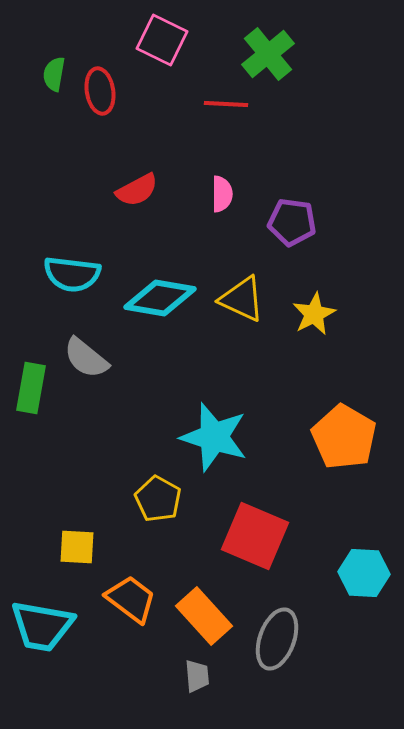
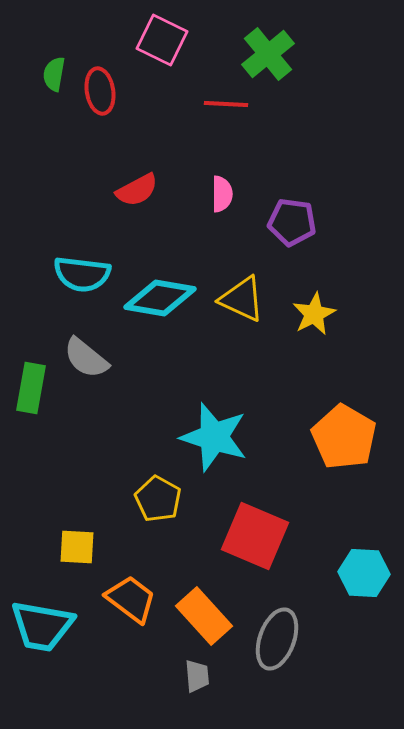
cyan semicircle: moved 10 px right
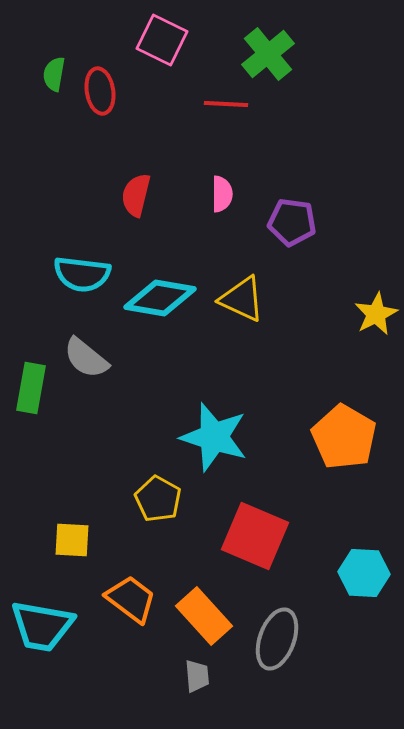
red semicircle: moved 1 px left, 5 px down; rotated 132 degrees clockwise
yellow star: moved 62 px right
yellow square: moved 5 px left, 7 px up
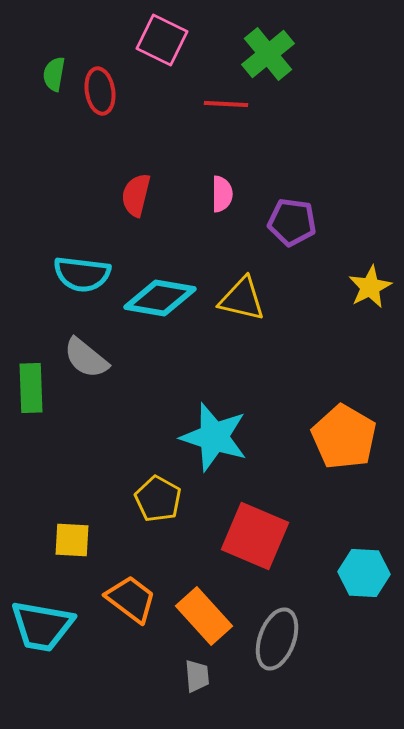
yellow triangle: rotated 12 degrees counterclockwise
yellow star: moved 6 px left, 27 px up
green rectangle: rotated 12 degrees counterclockwise
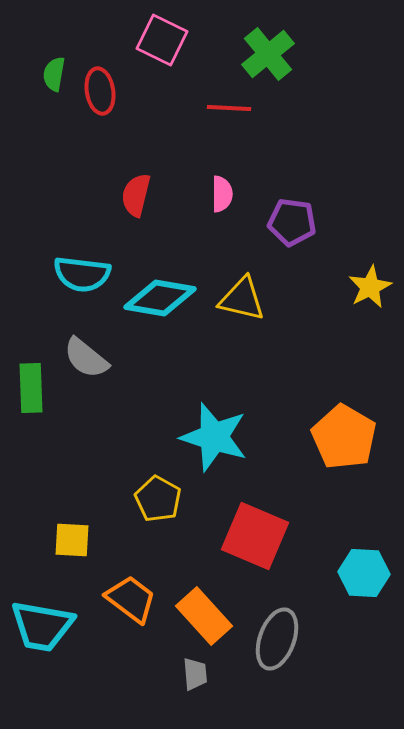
red line: moved 3 px right, 4 px down
gray trapezoid: moved 2 px left, 2 px up
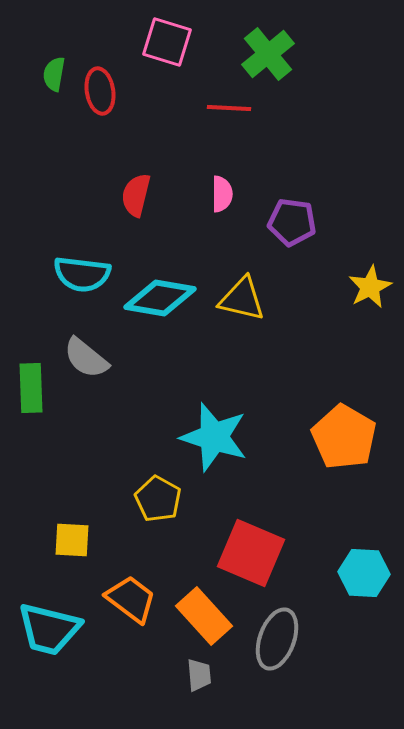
pink square: moved 5 px right, 2 px down; rotated 9 degrees counterclockwise
red square: moved 4 px left, 17 px down
cyan trapezoid: moved 7 px right, 3 px down; rotated 4 degrees clockwise
gray trapezoid: moved 4 px right, 1 px down
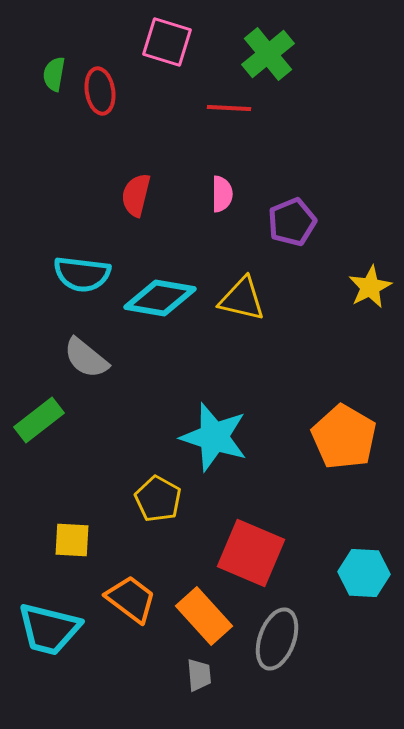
purple pentagon: rotated 30 degrees counterclockwise
green rectangle: moved 8 px right, 32 px down; rotated 54 degrees clockwise
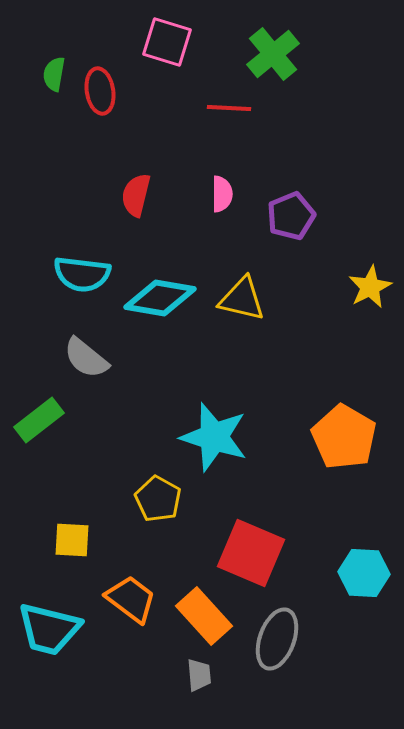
green cross: moved 5 px right
purple pentagon: moved 1 px left, 6 px up
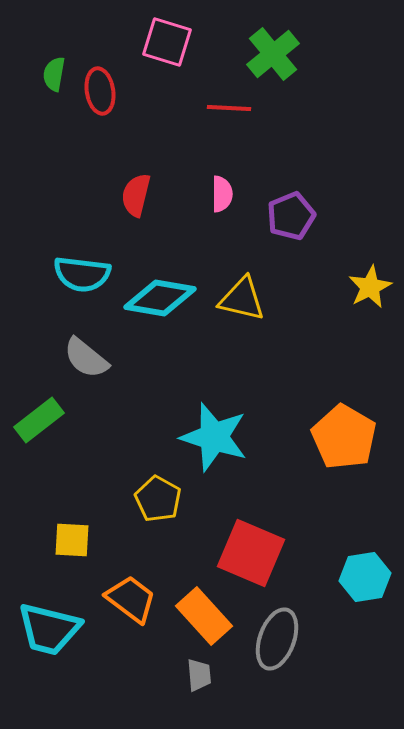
cyan hexagon: moved 1 px right, 4 px down; rotated 12 degrees counterclockwise
